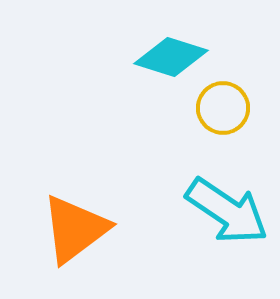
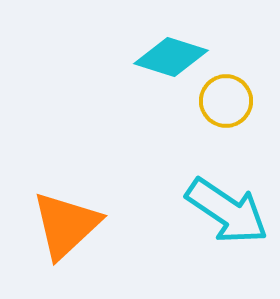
yellow circle: moved 3 px right, 7 px up
orange triangle: moved 9 px left, 4 px up; rotated 6 degrees counterclockwise
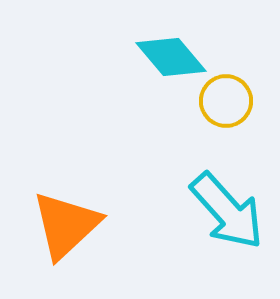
cyan diamond: rotated 32 degrees clockwise
cyan arrow: rotated 14 degrees clockwise
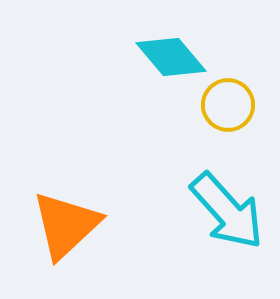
yellow circle: moved 2 px right, 4 px down
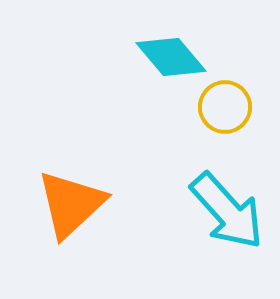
yellow circle: moved 3 px left, 2 px down
orange triangle: moved 5 px right, 21 px up
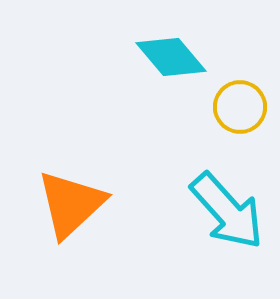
yellow circle: moved 15 px right
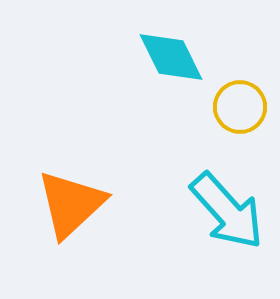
cyan diamond: rotated 14 degrees clockwise
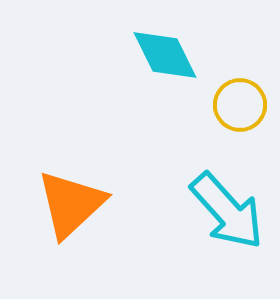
cyan diamond: moved 6 px left, 2 px up
yellow circle: moved 2 px up
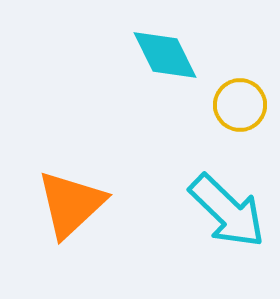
cyan arrow: rotated 4 degrees counterclockwise
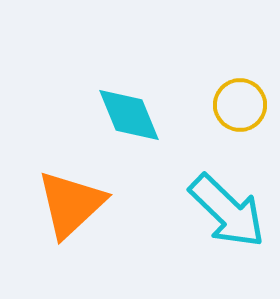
cyan diamond: moved 36 px left, 60 px down; rotated 4 degrees clockwise
